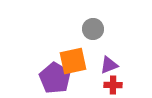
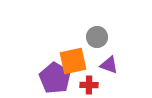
gray circle: moved 4 px right, 8 px down
purple triangle: rotated 42 degrees clockwise
red cross: moved 24 px left
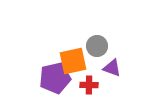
gray circle: moved 9 px down
purple triangle: moved 3 px right, 3 px down
purple pentagon: rotated 28 degrees clockwise
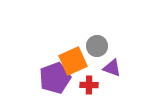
orange square: rotated 12 degrees counterclockwise
purple pentagon: rotated 8 degrees counterclockwise
